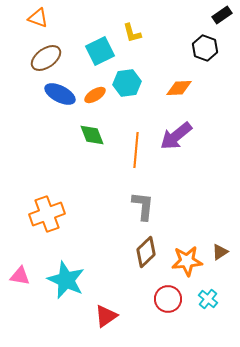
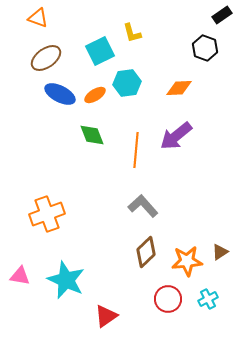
gray L-shape: rotated 48 degrees counterclockwise
cyan cross: rotated 24 degrees clockwise
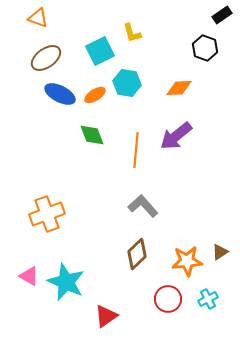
cyan hexagon: rotated 16 degrees clockwise
brown diamond: moved 9 px left, 2 px down
pink triangle: moved 9 px right; rotated 20 degrees clockwise
cyan star: moved 2 px down
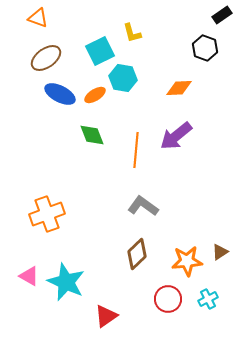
cyan hexagon: moved 4 px left, 5 px up
gray L-shape: rotated 12 degrees counterclockwise
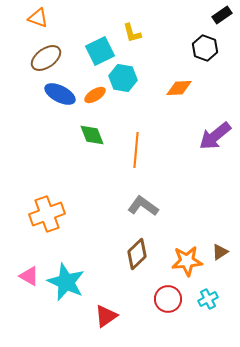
purple arrow: moved 39 px right
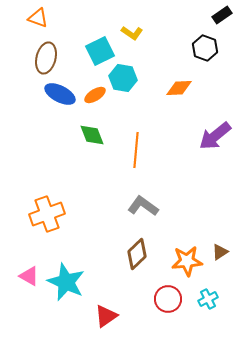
yellow L-shape: rotated 40 degrees counterclockwise
brown ellipse: rotated 40 degrees counterclockwise
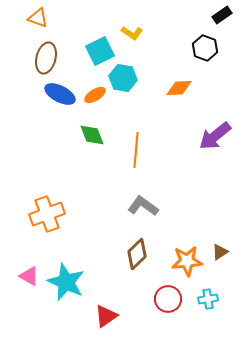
cyan cross: rotated 18 degrees clockwise
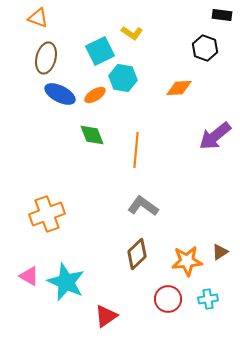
black rectangle: rotated 42 degrees clockwise
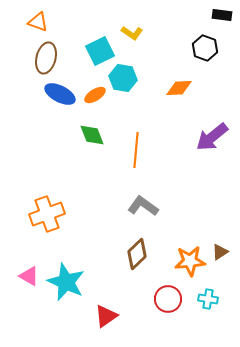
orange triangle: moved 4 px down
purple arrow: moved 3 px left, 1 px down
orange star: moved 3 px right
cyan cross: rotated 18 degrees clockwise
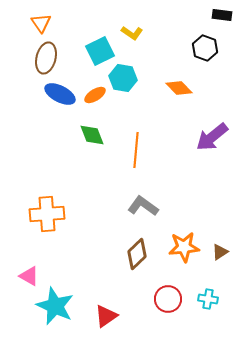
orange triangle: moved 3 px right, 1 px down; rotated 35 degrees clockwise
orange diamond: rotated 48 degrees clockwise
orange cross: rotated 16 degrees clockwise
orange star: moved 6 px left, 14 px up
cyan star: moved 11 px left, 24 px down
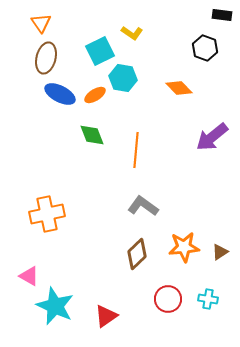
orange cross: rotated 8 degrees counterclockwise
